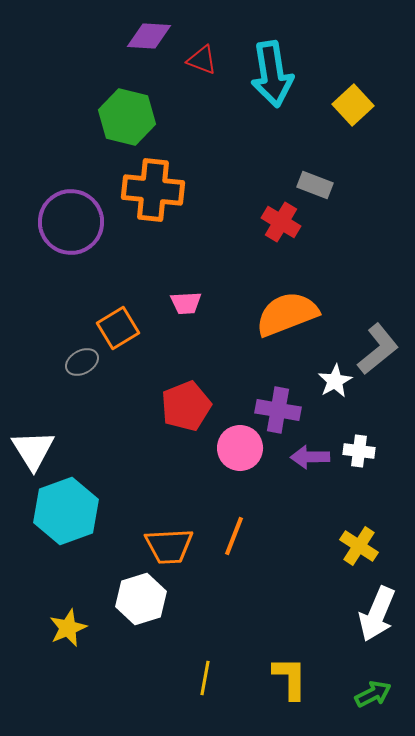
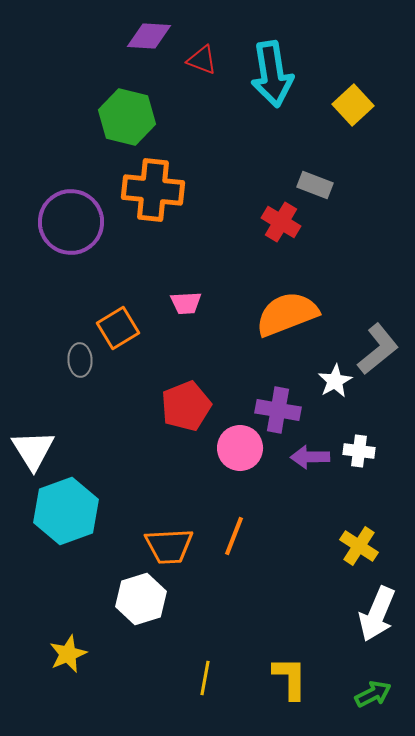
gray ellipse: moved 2 px left, 2 px up; rotated 64 degrees counterclockwise
yellow star: moved 26 px down
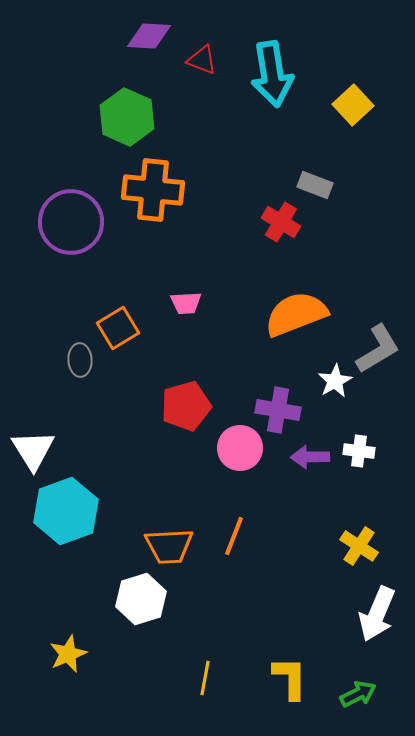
green hexagon: rotated 10 degrees clockwise
orange semicircle: moved 9 px right
gray L-shape: rotated 8 degrees clockwise
red pentagon: rotated 6 degrees clockwise
green arrow: moved 15 px left
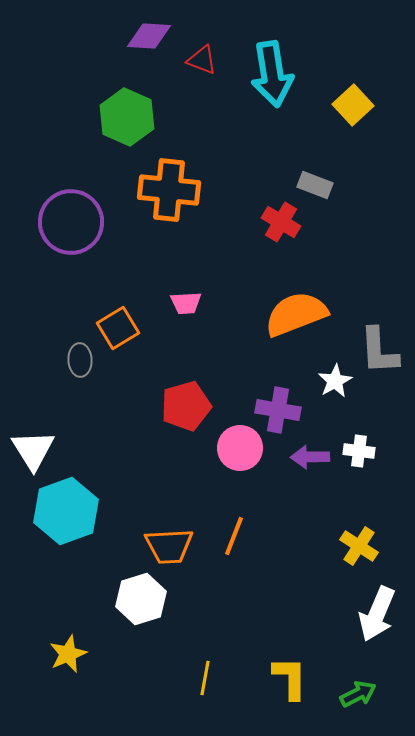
orange cross: moved 16 px right
gray L-shape: moved 1 px right, 2 px down; rotated 118 degrees clockwise
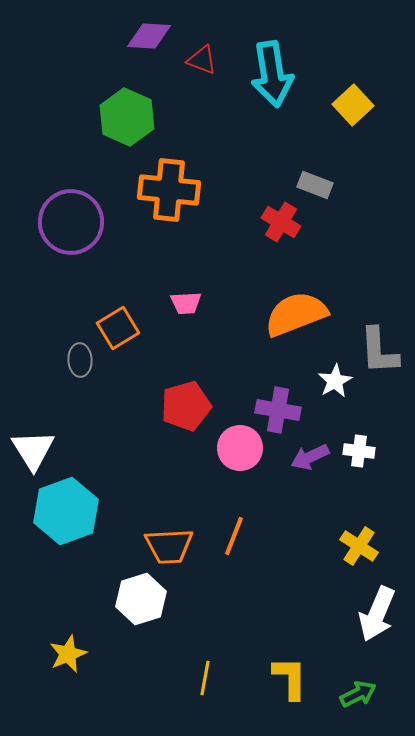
purple arrow: rotated 24 degrees counterclockwise
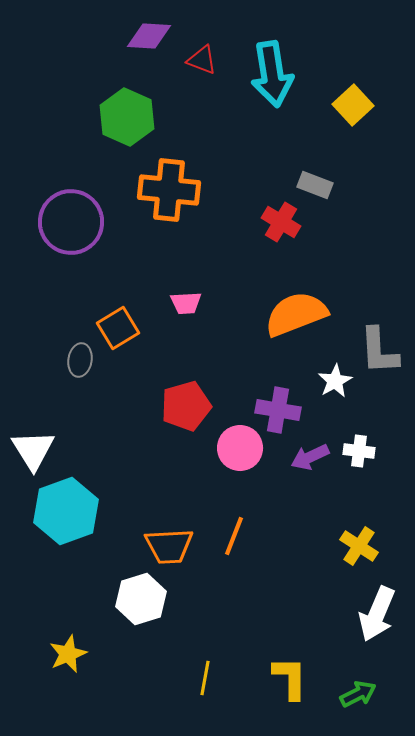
gray ellipse: rotated 12 degrees clockwise
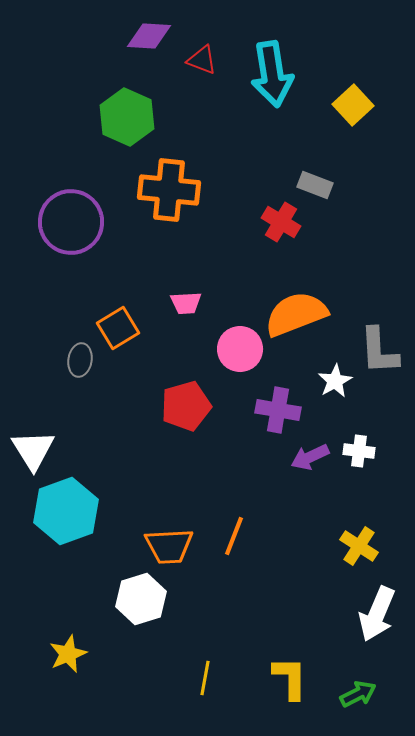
pink circle: moved 99 px up
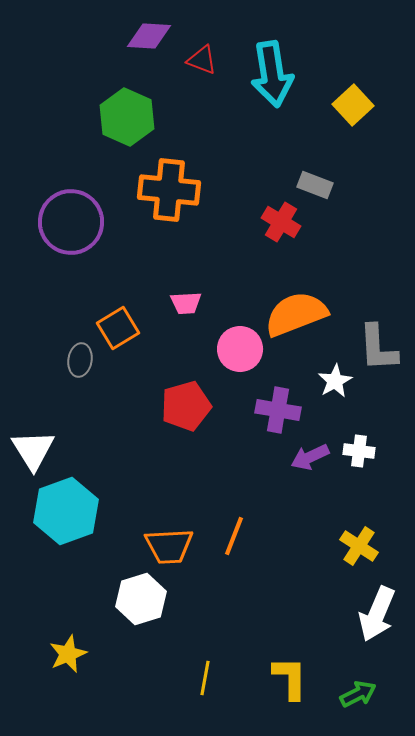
gray L-shape: moved 1 px left, 3 px up
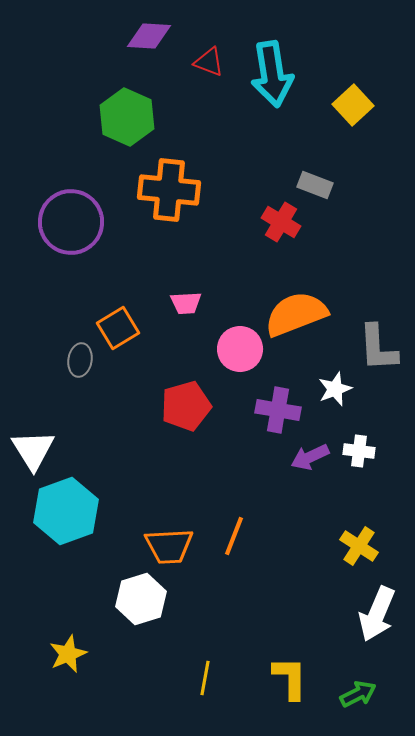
red triangle: moved 7 px right, 2 px down
white star: moved 8 px down; rotated 8 degrees clockwise
